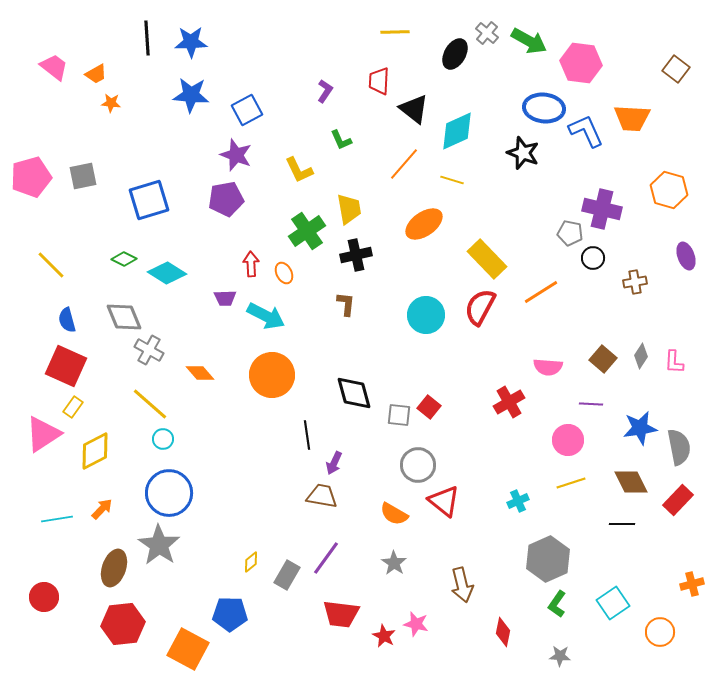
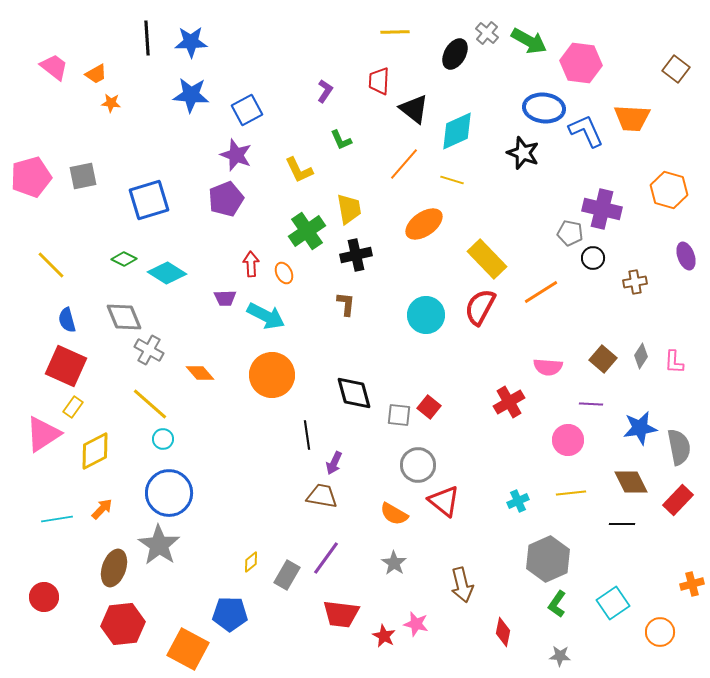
purple pentagon at (226, 199): rotated 12 degrees counterclockwise
yellow line at (571, 483): moved 10 px down; rotated 12 degrees clockwise
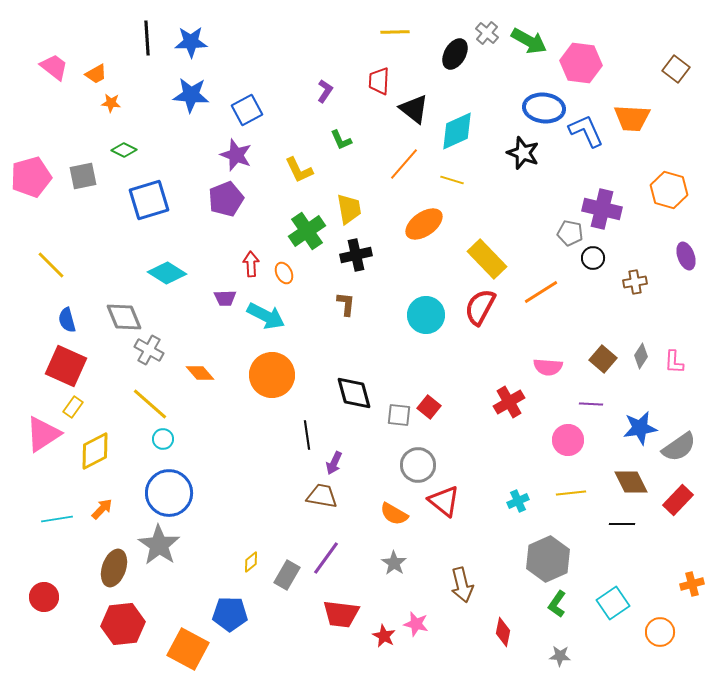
green diamond at (124, 259): moved 109 px up
gray semicircle at (679, 447): rotated 66 degrees clockwise
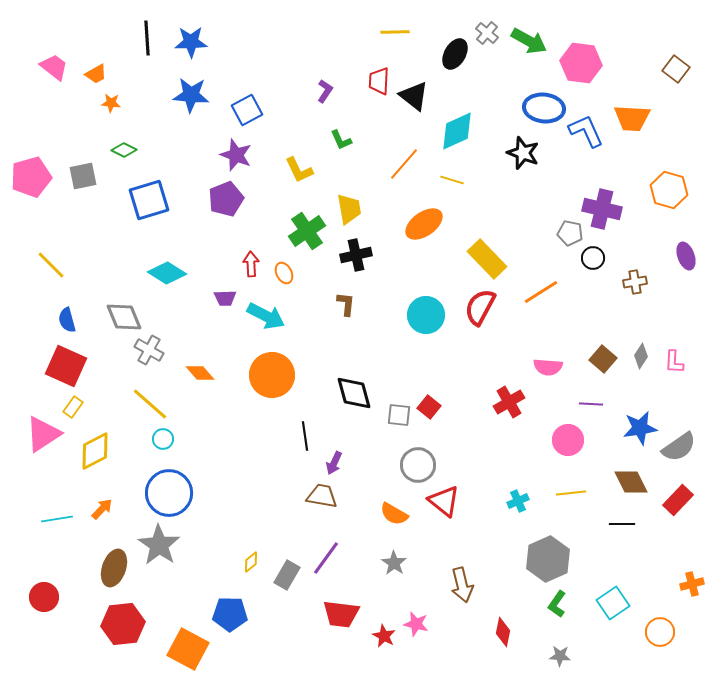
black triangle at (414, 109): moved 13 px up
black line at (307, 435): moved 2 px left, 1 px down
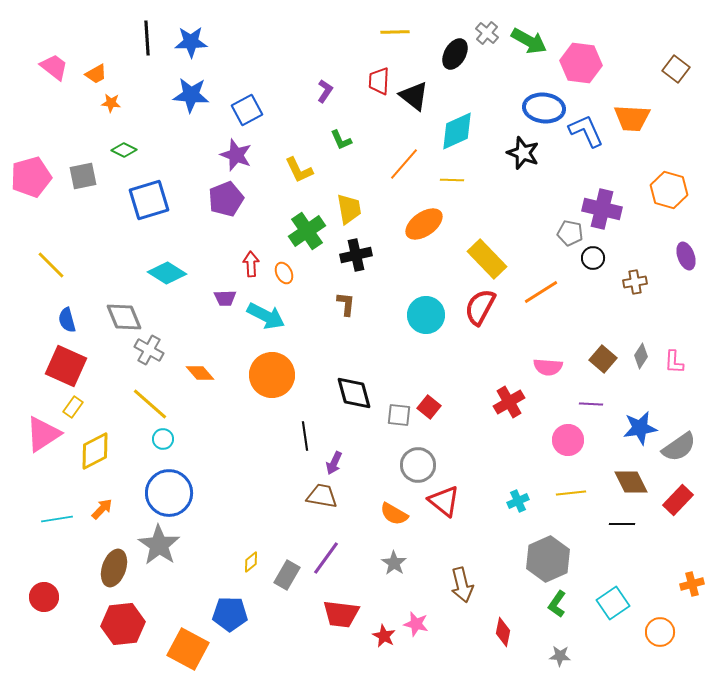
yellow line at (452, 180): rotated 15 degrees counterclockwise
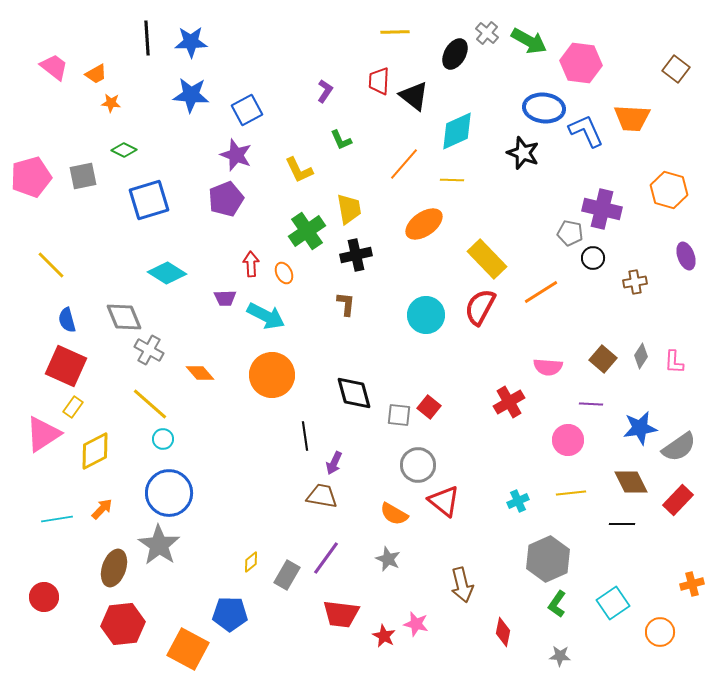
gray star at (394, 563): moved 6 px left, 4 px up; rotated 10 degrees counterclockwise
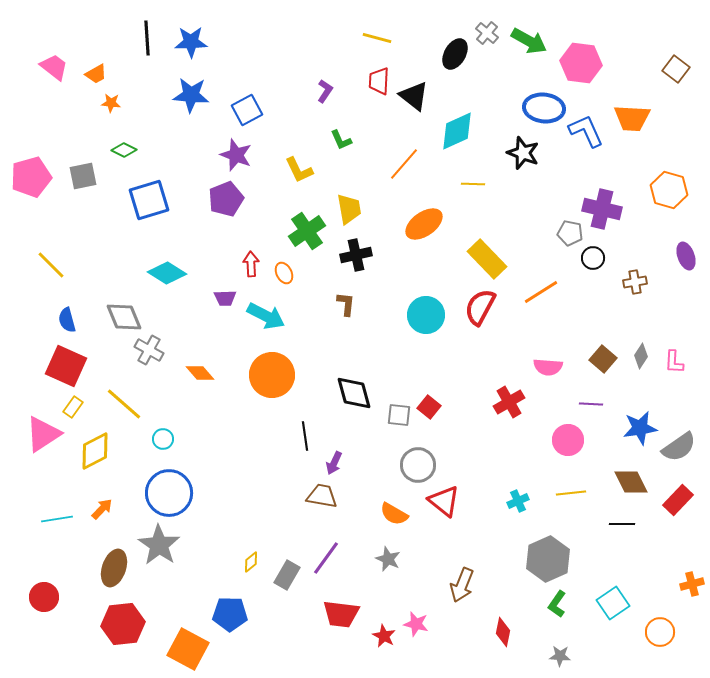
yellow line at (395, 32): moved 18 px left, 6 px down; rotated 16 degrees clockwise
yellow line at (452, 180): moved 21 px right, 4 px down
yellow line at (150, 404): moved 26 px left
brown arrow at (462, 585): rotated 36 degrees clockwise
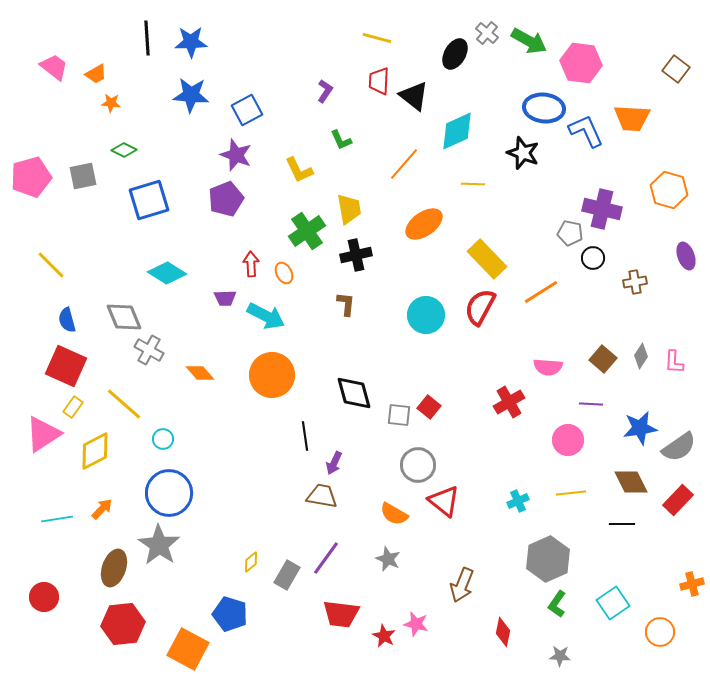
blue pentagon at (230, 614): rotated 16 degrees clockwise
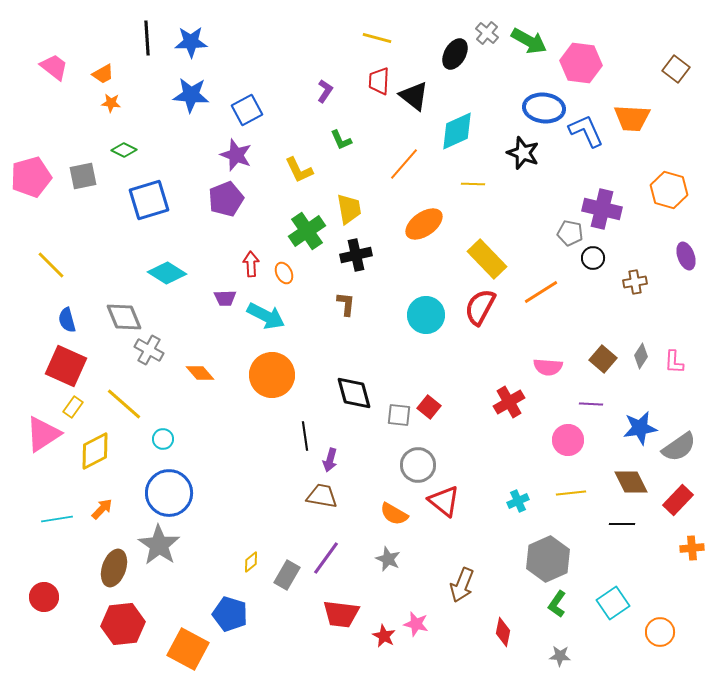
orange trapezoid at (96, 74): moved 7 px right
purple arrow at (334, 463): moved 4 px left, 3 px up; rotated 10 degrees counterclockwise
orange cross at (692, 584): moved 36 px up; rotated 10 degrees clockwise
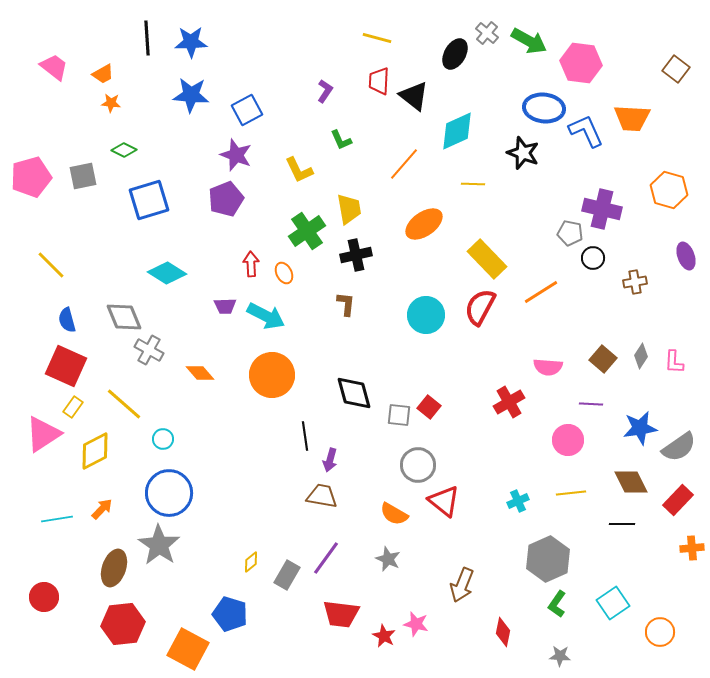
purple trapezoid at (225, 298): moved 8 px down
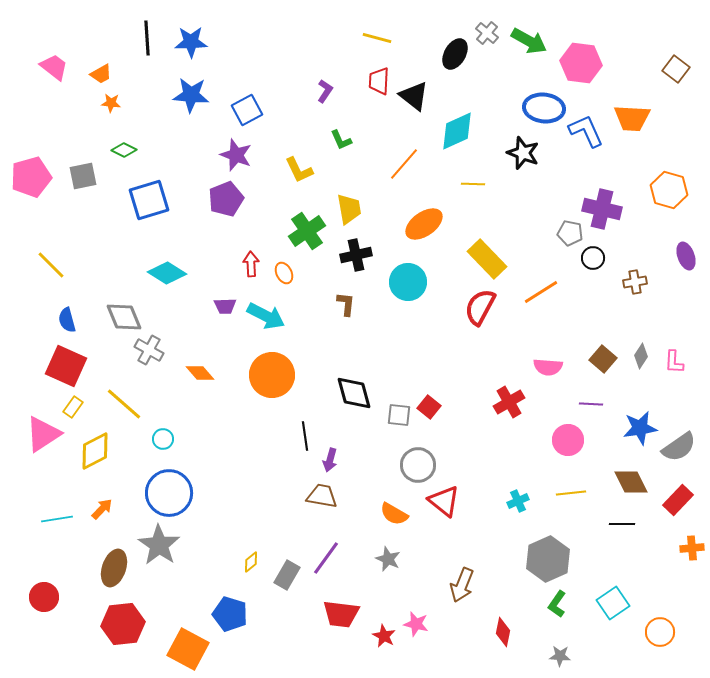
orange trapezoid at (103, 74): moved 2 px left
cyan circle at (426, 315): moved 18 px left, 33 px up
